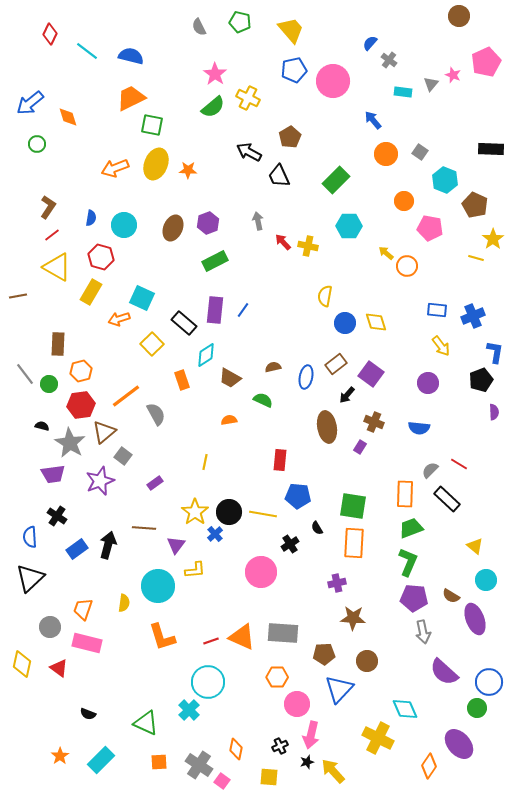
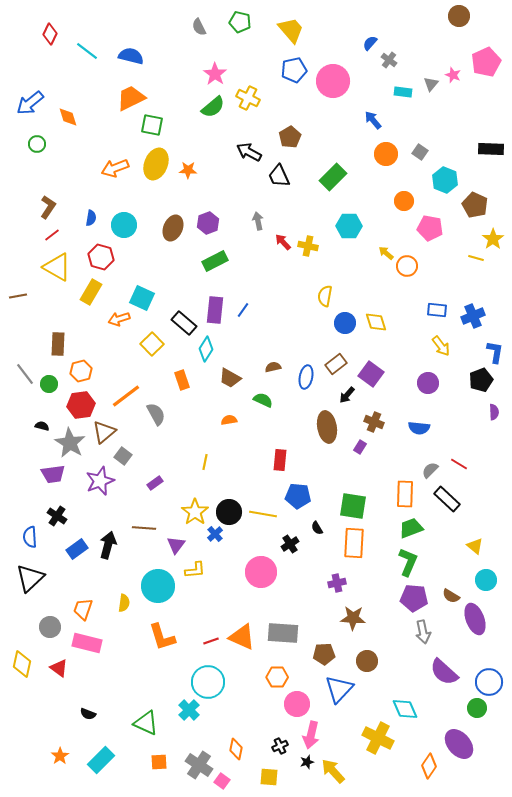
green rectangle at (336, 180): moved 3 px left, 3 px up
cyan diamond at (206, 355): moved 6 px up; rotated 25 degrees counterclockwise
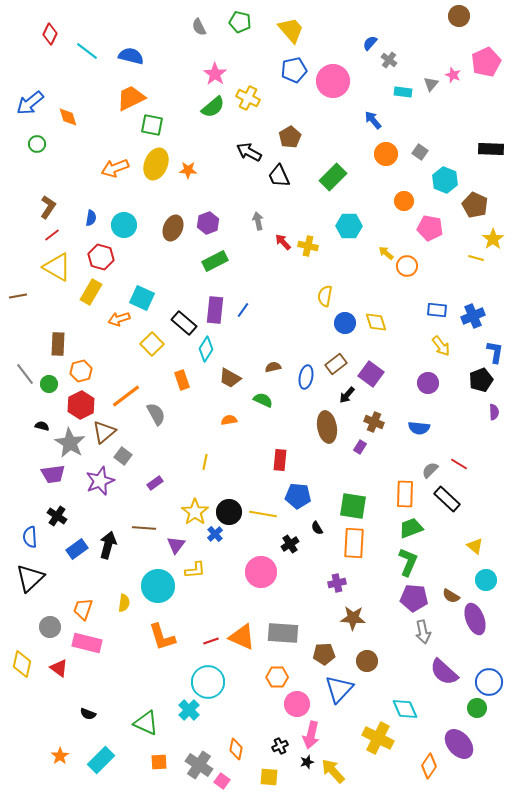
red hexagon at (81, 405): rotated 20 degrees counterclockwise
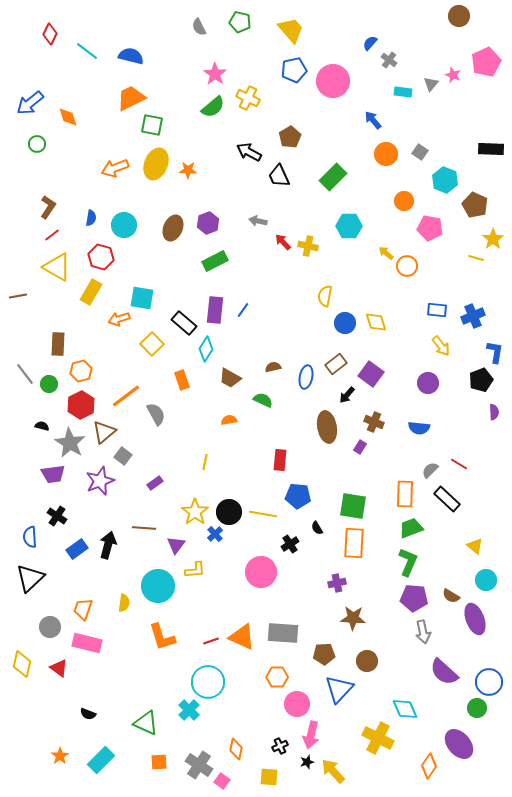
gray arrow at (258, 221): rotated 66 degrees counterclockwise
cyan square at (142, 298): rotated 15 degrees counterclockwise
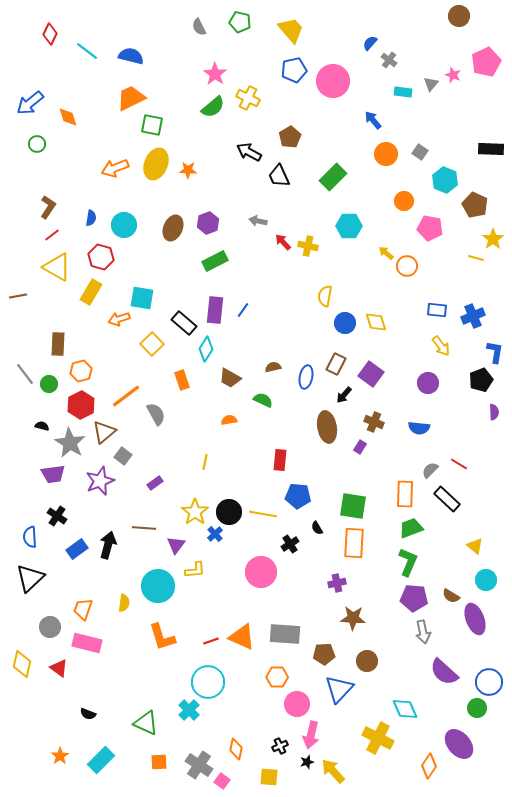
brown rectangle at (336, 364): rotated 25 degrees counterclockwise
black arrow at (347, 395): moved 3 px left
gray rectangle at (283, 633): moved 2 px right, 1 px down
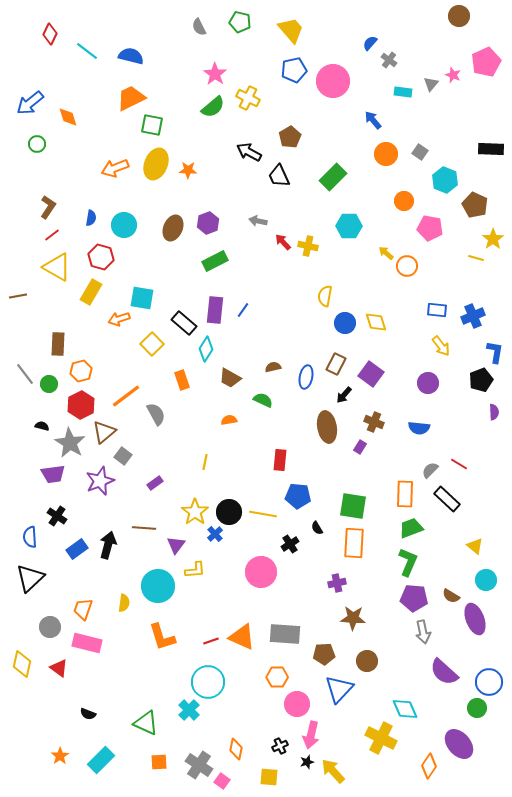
yellow cross at (378, 738): moved 3 px right
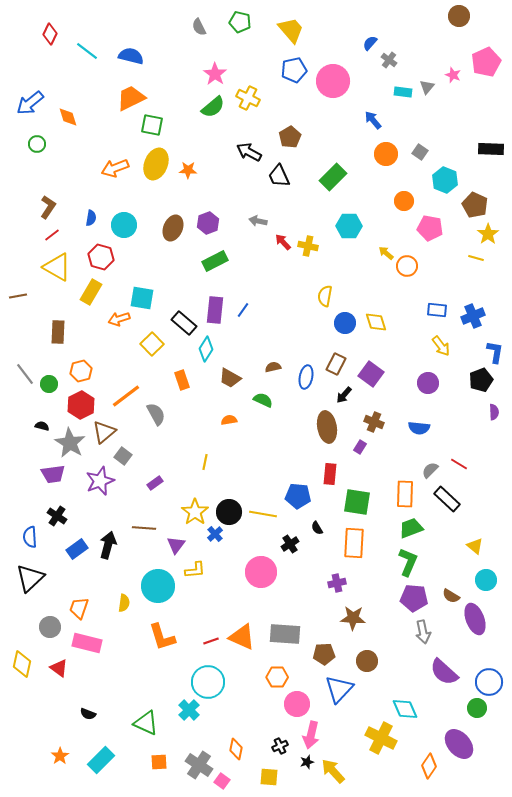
gray triangle at (431, 84): moved 4 px left, 3 px down
yellow star at (493, 239): moved 5 px left, 5 px up
brown rectangle at (58, 344): moved 12 px up
red rectangle at (280, 460): moved 50 px right, 14 px down
green square at (353, 506): moved 4 px right, 4 px up
orange trapezoid at (83, 609): moved 4 px left, 1 px up
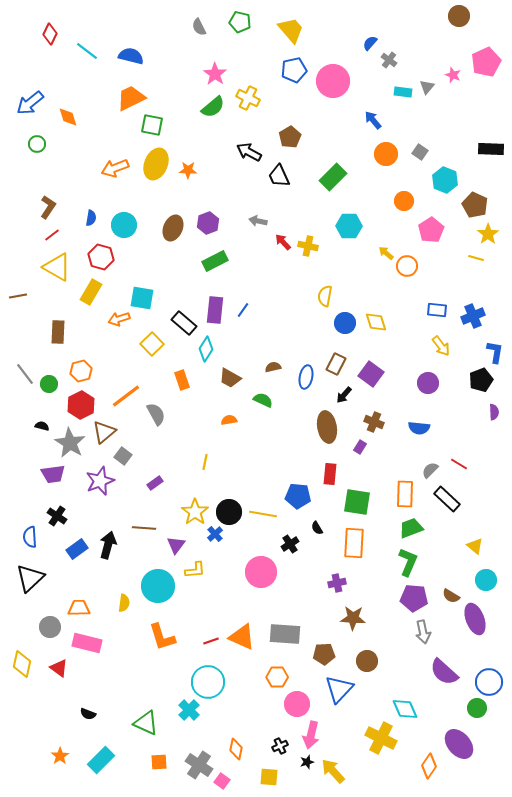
pink pentagon at (430, 228): moved 1 px right, 2 px down; rotated 30 degrees clockwise
orange trapezoid at (79, 608): rotated 70 degrees clockwise
